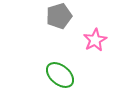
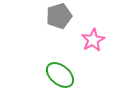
pink star: moved 2 px left
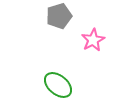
green ellipse: moved 2 px left, 10 px down
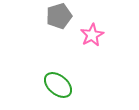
pink star: moved 1 px left, 5 px up
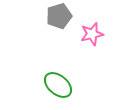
pink star: moved 1 px up; rotated 15 degrees clockwise
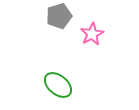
pink star: rotated 15 degrees counterclockwise
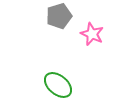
pink star: rotated 20 degrees counterclockwise
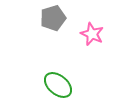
gray pentagon: moved 6 px left, 2 px down
